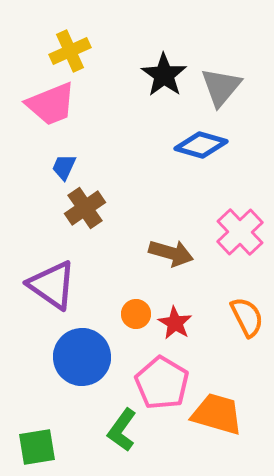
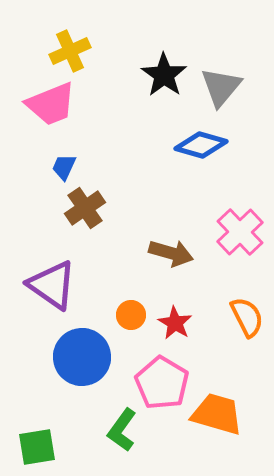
orange circle: moved 5 px left, 1 px down
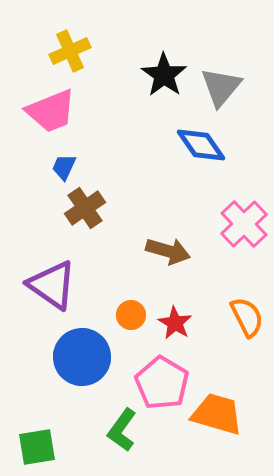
pink trapezoid: moved 7 px down
blue diamond: rotated 39 degrees clockwise
pink cross: moved 4 px right, 8 px up
brown arrow: moved 3 px left, 2 px up
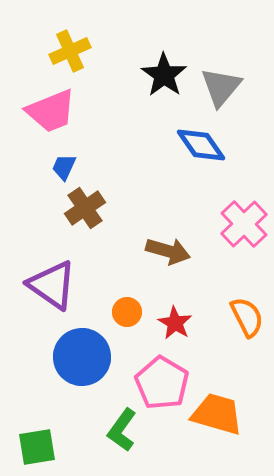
orange circle: moved 4 px left, 3 px up
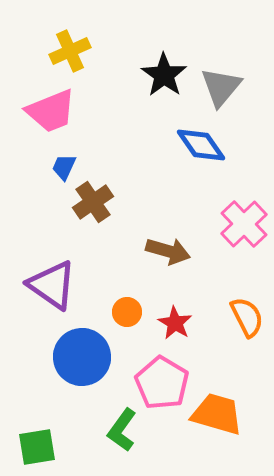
brown cross: moved 8 px right, 6 px up
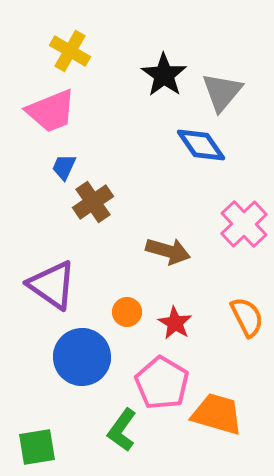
yellow cross: rotated 36 degrees counterclockwise
gray triangle: moved 1 px right, 5 px down
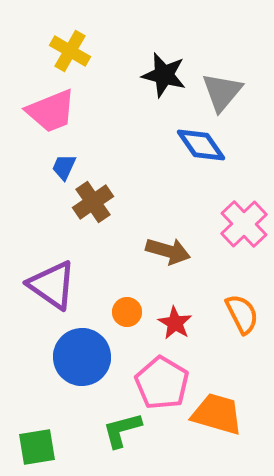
black star: rotated 21 degrees counterclockwise
orange semicircle: moved 5 px left, 3 px up
green L-shape: rotated 39 degrees clockwise
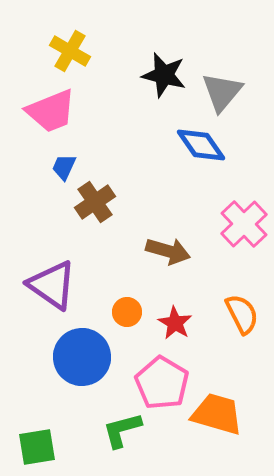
brown cross: moved 2 px right
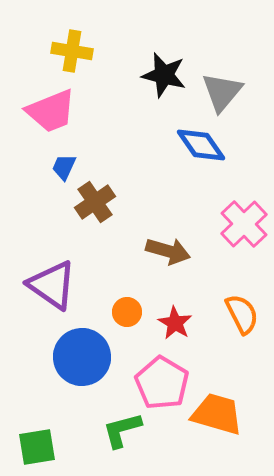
yellow cross: moved 2 px right; rotated 21 degrees counterclockwise
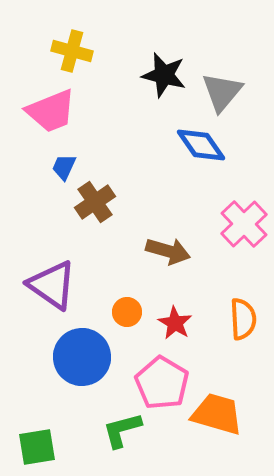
yellow cross: rotated 6 degrees clockwise
orange semicircle: moved 1 px right, 5 px down; rotated 24 degrees clockwise
